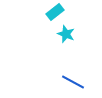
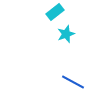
cyan star: rotated 30 degrees clockwise
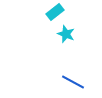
cyan star: rotated 30 degrees counterclockwise
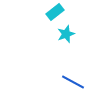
cyan star: rotated 30 degrees clockwise
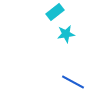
cyan star: rotated 12 degrees clockwise
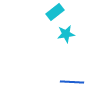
blue line: moved 1 px left; rotated 25 degrees counterclockwise
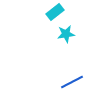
blue line: rotated 30 degrees counterclockwise
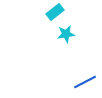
blue line: moved 13 px right
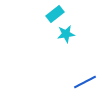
cyan rectangle: moved 2 px down
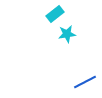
cyan star: moved 1 px right
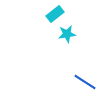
blue line: rotated 60 degrees clockwise
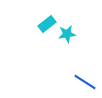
cyan rectangle: moved 8 px left, 10 px down
